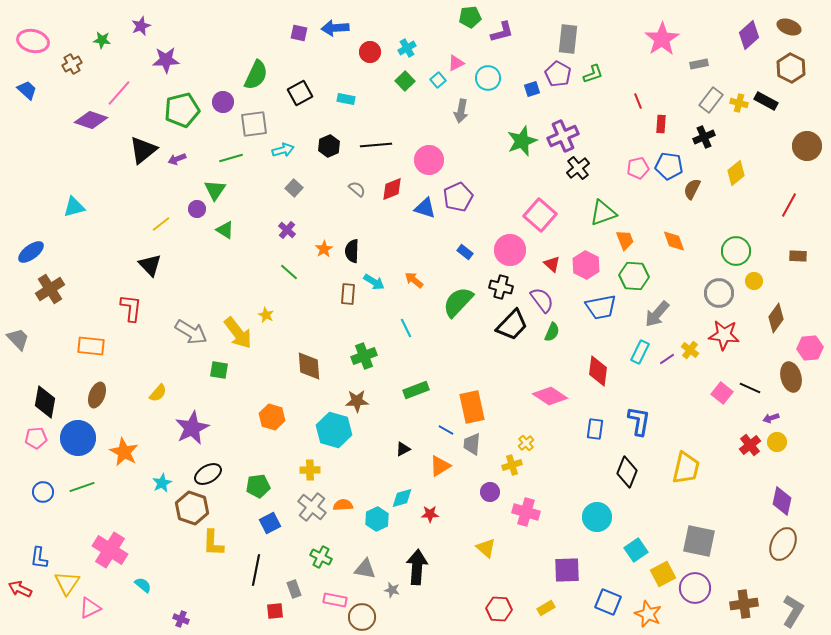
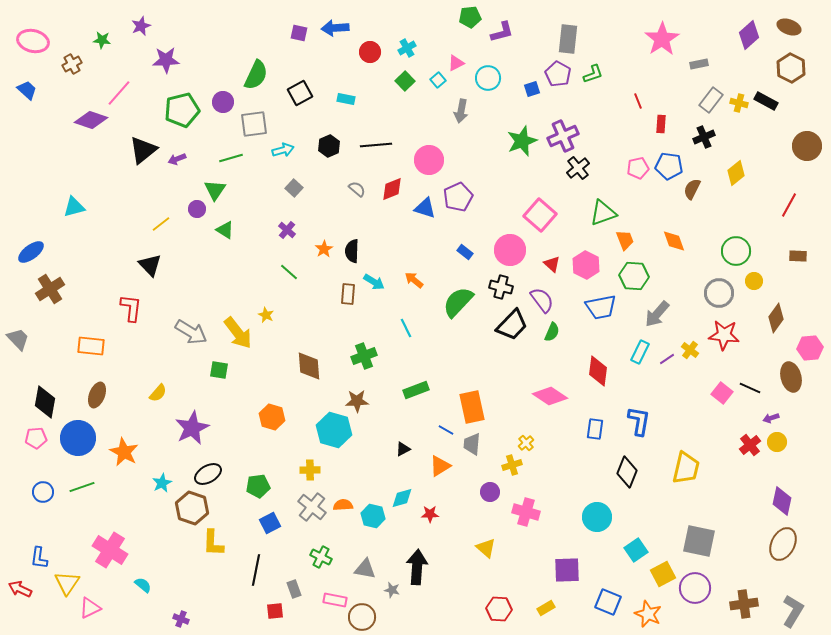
cyan hexagon at (377, 519): moved 4 px left, 3 px up; rotated 20 degrees counterclockwise
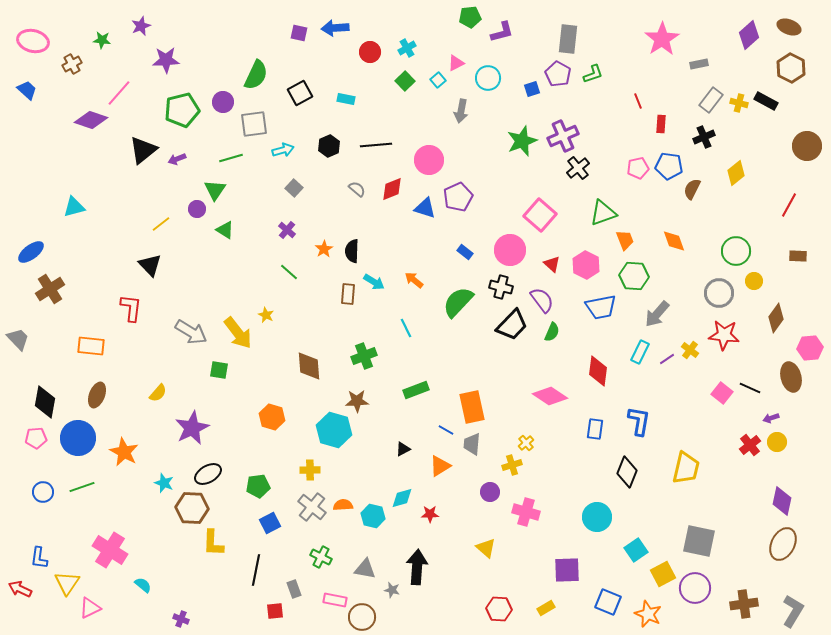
cyan star at (162, 483): moved 2 px right; rotated 24 degrees counterclockwise
brown hexagon at (192, 508): rotated 16 degrees counterclockwise
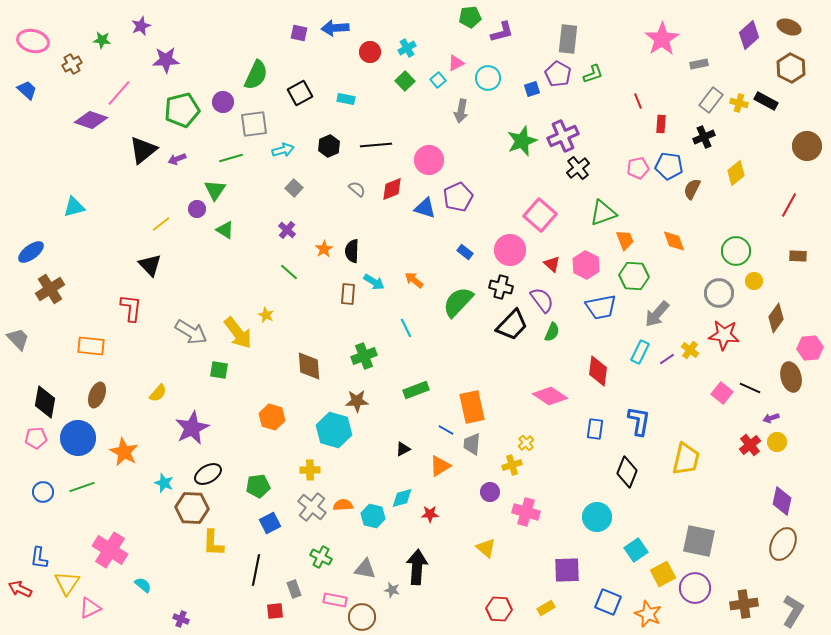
yellow trapezoid at (686, 468): moved 9 px up
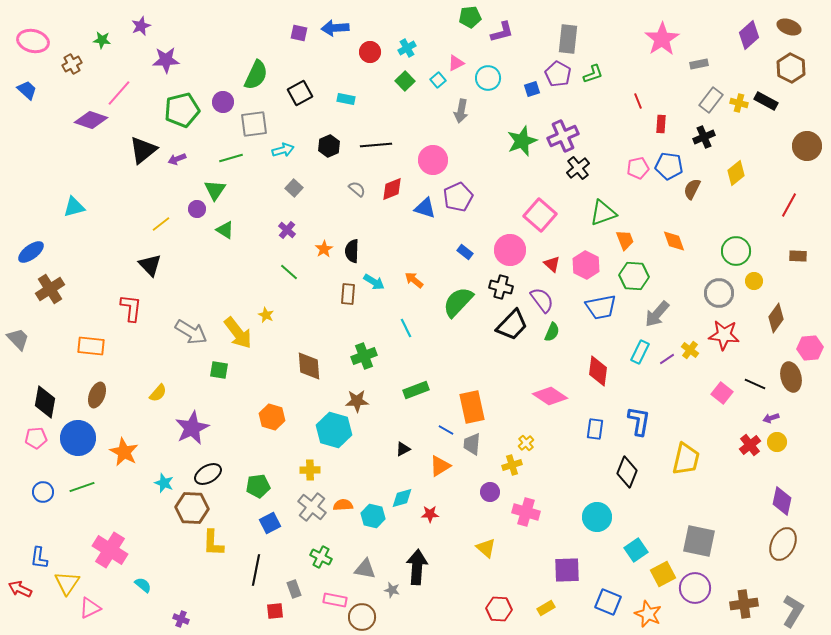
pink circle at (429, 160): moved 4 px right
black line at (750, 388): moved 5 px right, 4 px up
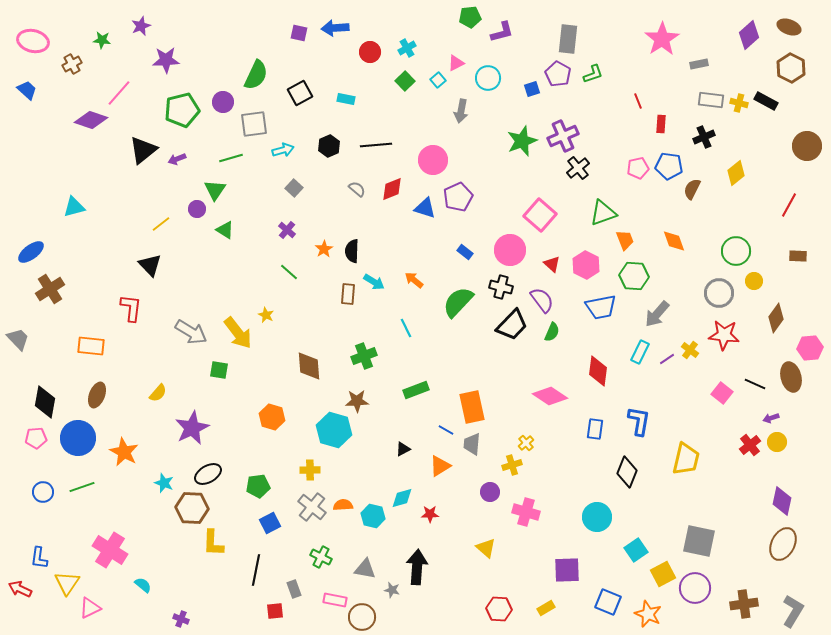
gray rectangle at (711, 100): rotated 60 degrees clockwise
